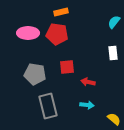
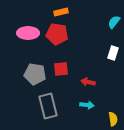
white rectangle: rotated 24 degrees clockwise
red square: moved 6 px left, 2 px down
yellow semicircle: moved 1 px left; rotated 40 degrees clockwise
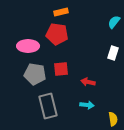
pink ellipse: moved 13 px down
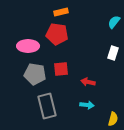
gray rectangle: moved 1 px left
yellow semicircle: rotated 24 degrees clockwise
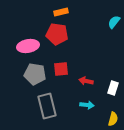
pink ellipse: rotated 10 degrees counterclockwise
white rectangle: moved 35 px down
red arrow: moved 2 px left, 1 px up
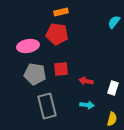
yellow semicircle: moved 1 px left
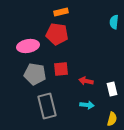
cyan semicircle: rotated 32 degrees counterclockwise
white rectangle: moved 1 px left, 1 px down; rotated 32 degrees counterclockwise
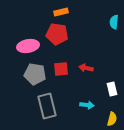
red arrow: moved 13 px up
